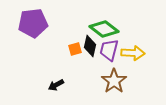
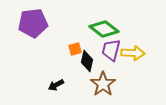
black diamond: moved 3 px left, 15 px down
purple trapezoid: moved 2 px right
brown star: moved 11 px left, 3 px down
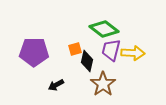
purple pentagon: moved 1 px right, 29 px down; rotated 8 degrees clockwise
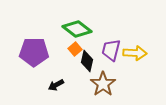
green diamond: moved 27 px left
orange square: rotated 24 degrees counterclockwise
yellow arrow: moved 2 px right
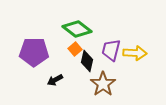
black arrow: moved 1 px left, 5 px up
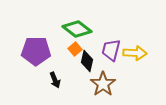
purple pentagon: moved 2 px right, 1 px up
black arrow: rotated 84 degrees counterclockwise
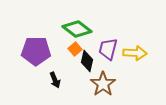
purple trapezoid: moved 3 px left, 1 px up
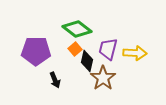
brown star: moved 6 px up
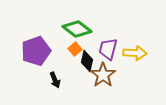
purple pentagon: rotated 20 degrees counterclockwise
brown star: moved 3 px up
